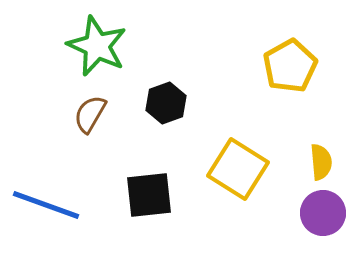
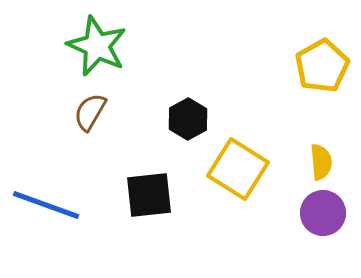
yellow pentagon: moved 32 px right
black hexagon: moved 22 px right, 16 px down; rotated 9 degrees counterclockwise
brown semicircle: moved 2 px up
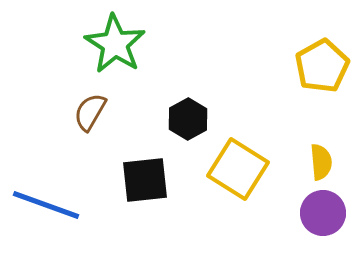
green star: moved 18 px right, 2 px up; rotated 8 degrees clockwise
black square: moved 4 px left, 15 px up
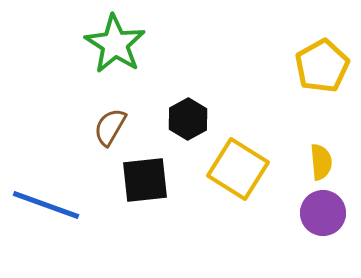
brown semicircle: moved 20 px right, 15 px down
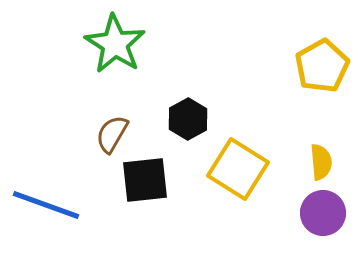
brown semicircle: moved 2 px right, 7 px down
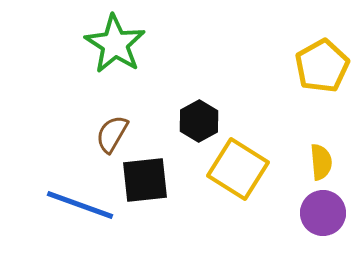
black hexagon: moved 11 px right, 2 px down
blue line: moved 34 px right
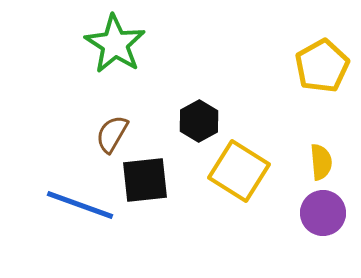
yellow square: moved 1 px right, 2 px down
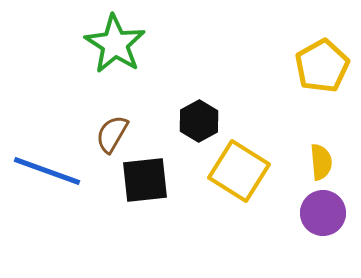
blue line: moved 33 px left, 34 px up
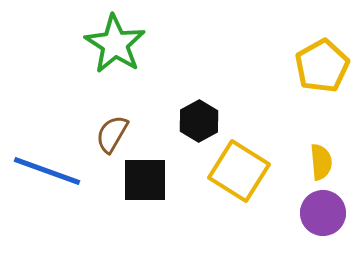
black square: rotated 6 degrees clockwise
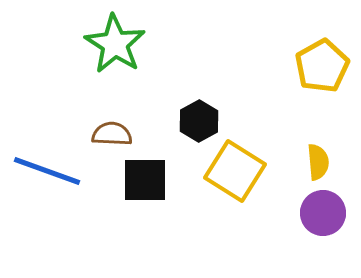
brown semicircle: rotated 63 degrees clockwise
yellow semicircle: moved 3 px left
yellow square: moved 4 px left
